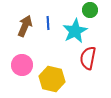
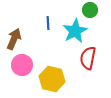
brown arrow: moved 11 px left, 13 px down
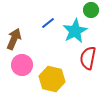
green circle: moved 1 px right
blue line: rotated 56 degrees clockwise
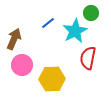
green circle: moved 3 px down
yellow hexagon: rotated 15 degrees counterclockwise
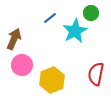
blue line: moved 2 px right, 5 px up
red semicircle: moved 8 px right, 16 px down
yellow hexagon: moved 1 px down; rotated 20 degrees counterclockwise
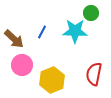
blue line: moved 8 px left, 14 px down; rotated 24 degrees counterclockwise
cyan star: rotated 30 degrees clockwise
brown arrow: rotated 110 degrees clockwise
red semicircle: moved 2 px left
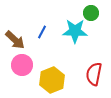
brown arrow: moved 1 px right, 1 px down
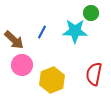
brown arrow: moved 1 px left
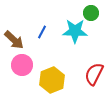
red semicircle: rotated 15 degrees clockwise
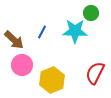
red semicircle: moved 1 px right, 1 px up
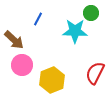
blue line: moved 4 px left, 13 px up
